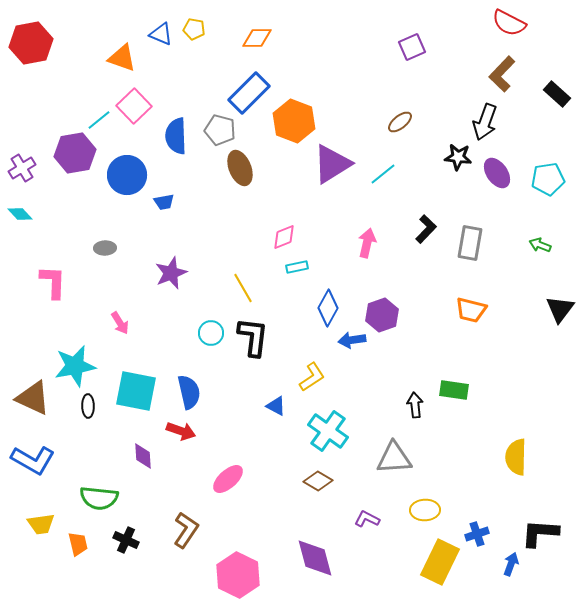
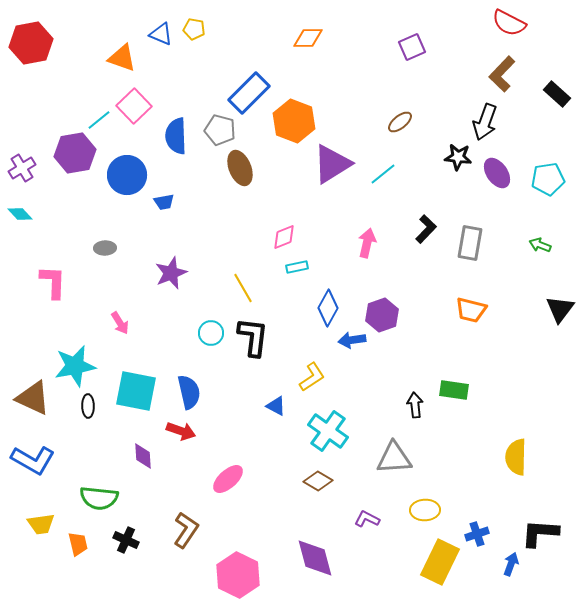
orange diamond at (257, 38): moved 51 px right
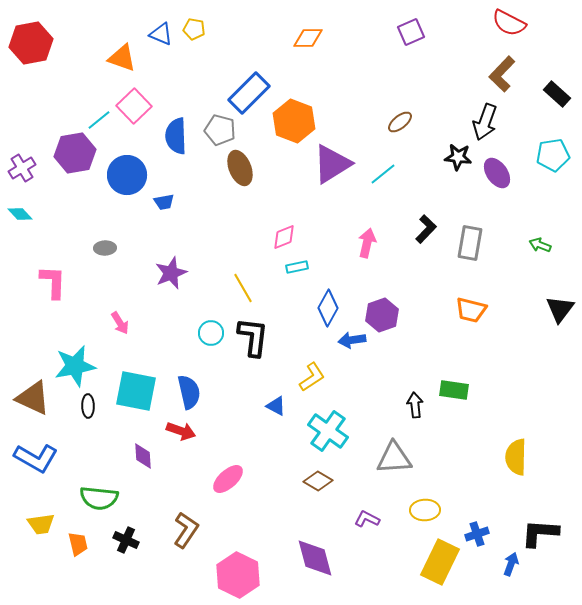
purple square at (412, 47): moved 1 px left, 15 px up
cyan pentagon at (548, 179): moved 5 px right, 24 px up
blue L-shape at (33, 460): moved 3 px right, 2 px up
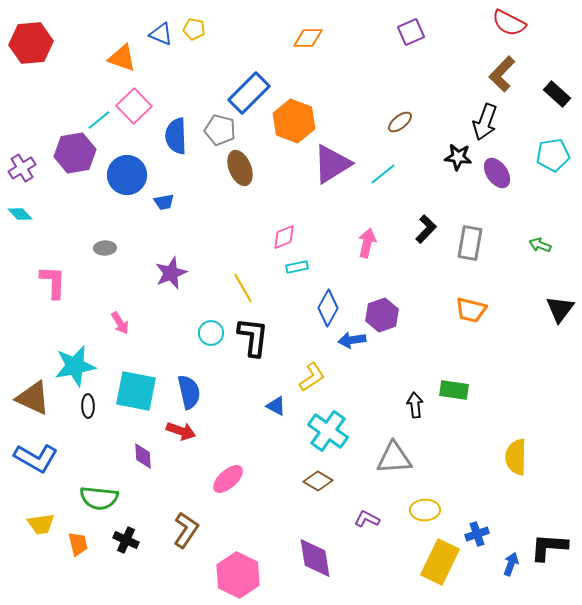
red hexagon at (31, 43): rotated 6 degrees clockwise
black L-shape at (540, 533): moved 9 px right, 14 px down
purple diamond at (315, 558): rotated 6 degrees clockwise
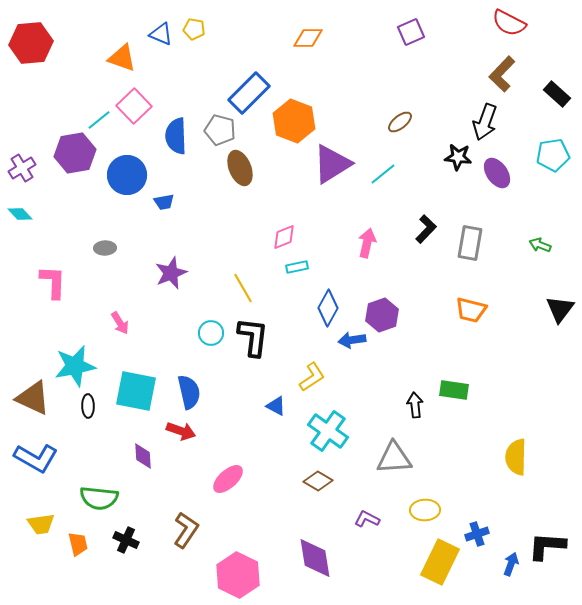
black L-shape at (549, 547): moved 2 px left, 1 px up
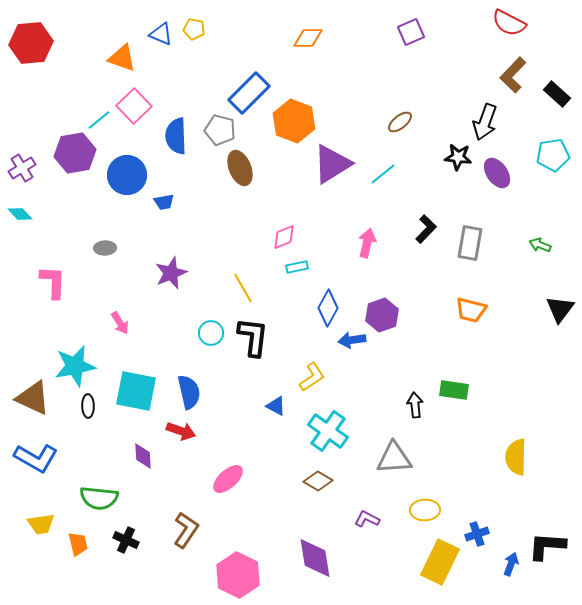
brown L-shape at (502, 74): moved 11 px right, 1 px down
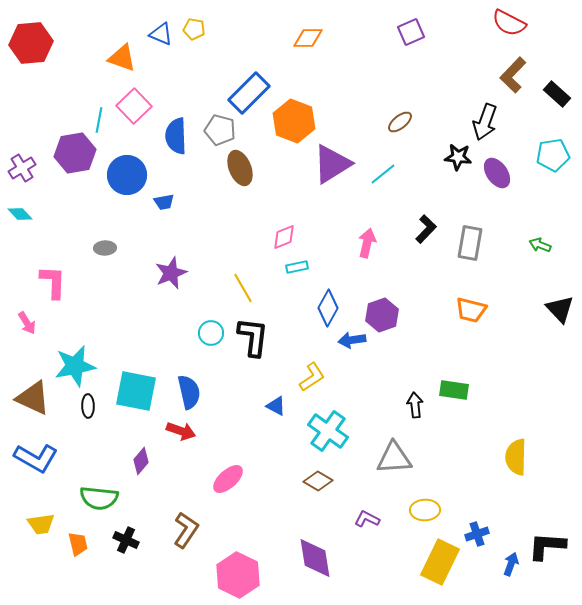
cyan line at (99, 120): rotated 40 degrees counterclockwise
black triangle at (560, 309): rotated 20 degrees counterclockwise
pink arrow at (120, 323): moved 93 px left
purple diamond at (143, 456): moved 2 px left, 5 px down; rotated 44 degrees clockwise
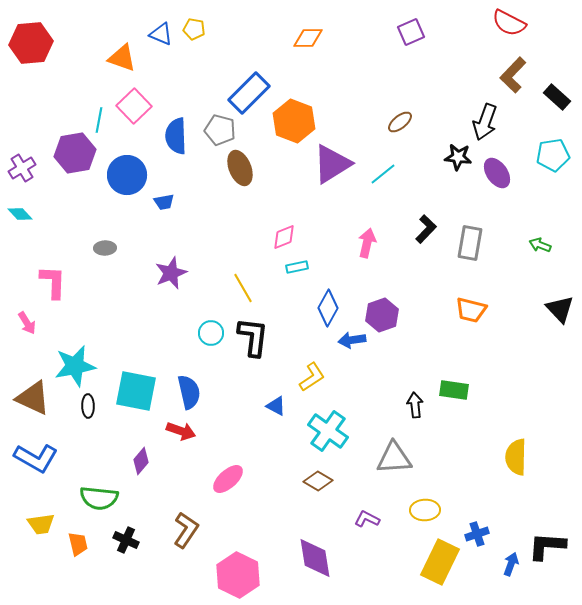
black rectangle at (557, 94): moved 3 px down
